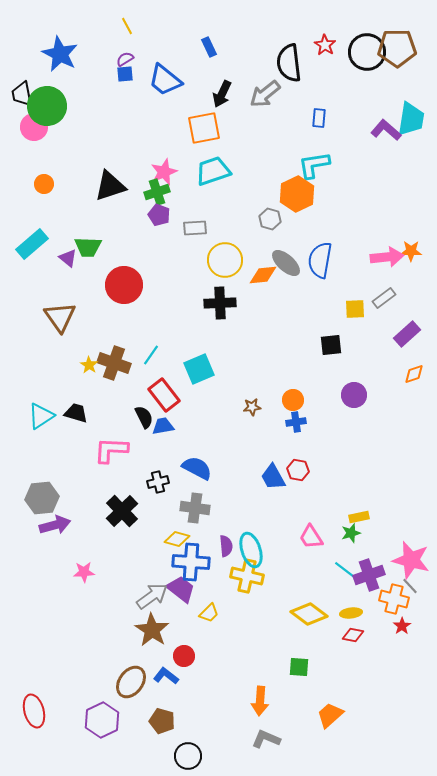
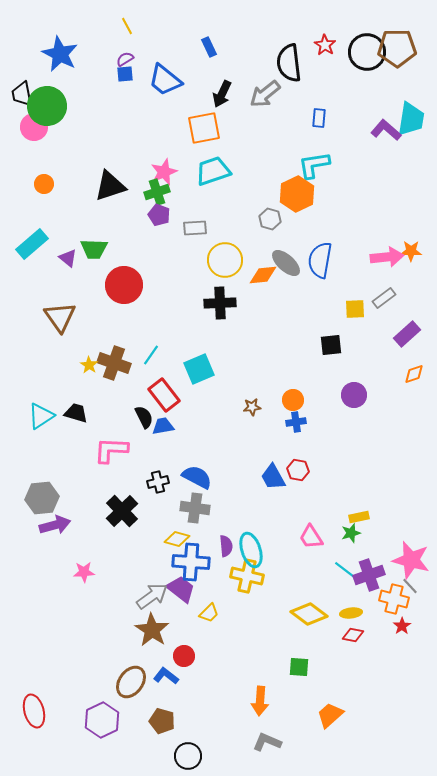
green trapezoid at (88, 247): moved 6 px right, 2 px down
blue semicircle at (197, 468): moved 9 px down
gray L-shape at (266, 739): moved 1 px right, 3 px down
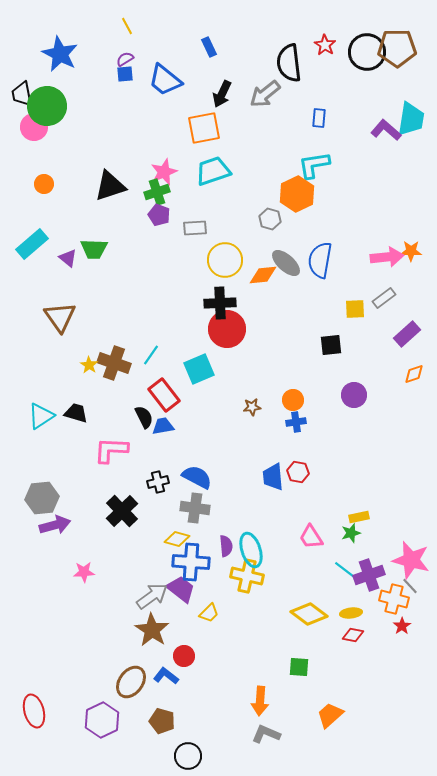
red circle at (124, 285): moved 103 px right, 44 px down
red hexagon at (298, 470): moved 2 px down
blue trapezoid at (273, 477): rotated 24 degrees clockwise
gray L-shape at (267, 742): moved 1 px left, 8 px up
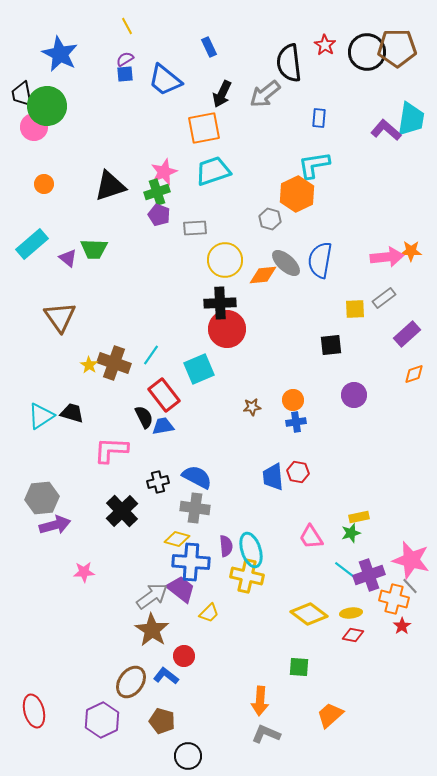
black trapezoid at (76, 413): moved 4 px left
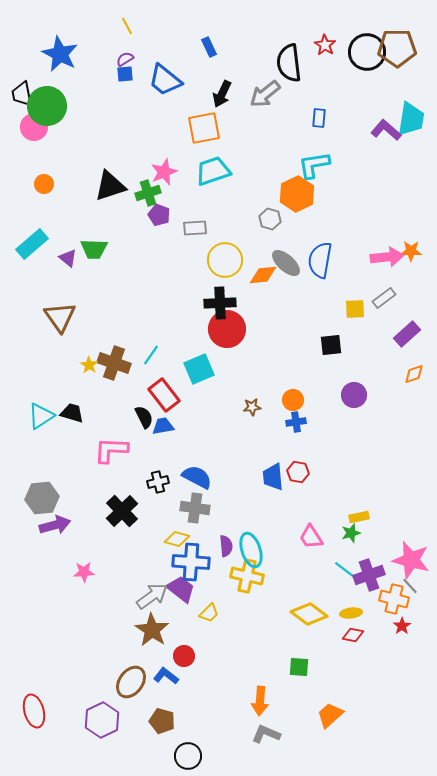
green cross at (157, 192): moved 9 px left, 1 px down
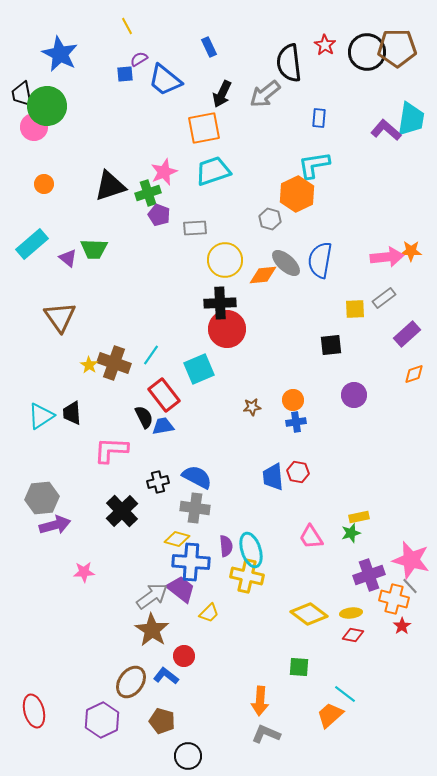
purple semicircle at (125, 59): moved 14 px right
black trapezoid at (72, 413): rotated 110 degrees counterclockwise
cyan line at (345, 570): moved 124 px down
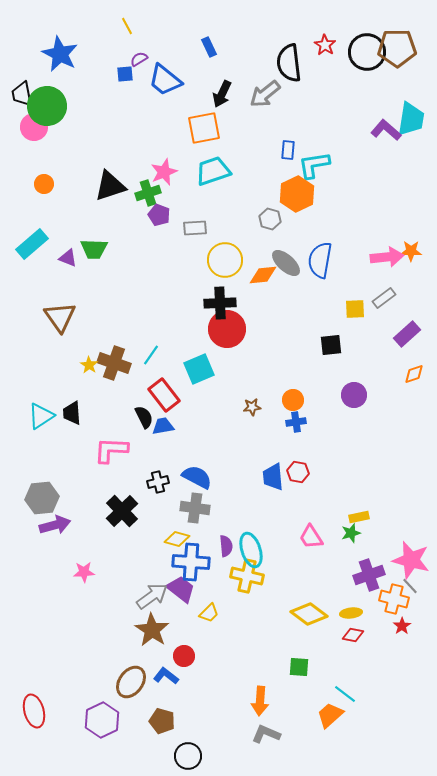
blue rectangle at (319, 118): moved 31 px left, 32 px down
purple triangle at (68, 258): rotated 18 degrees counterclockwise
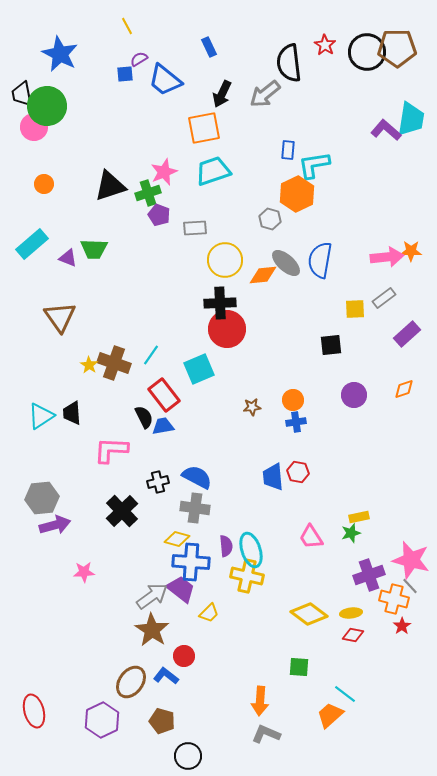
orange diamond at (414, 374): moved 10 px left, 15 px down
